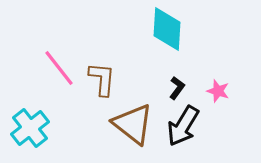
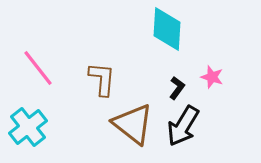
pink line: moved 21 px left
pink star: moved 6 px left, 14 px up
cyan cross: moved 2 px left, 1 px up
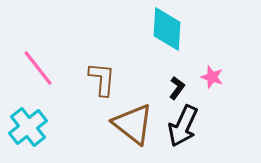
black arrow: rotated 6 degrees counterclockwise
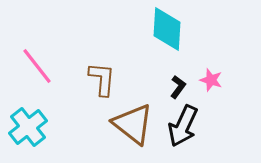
pink line: moved 1 px left, 2 px up
pink star: moved 1 px left, 3 px down
black L-shape: moved 1 px right, 1 px up
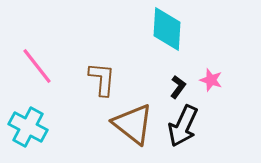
cyan cross: rotated 24 degrees counterclockwise
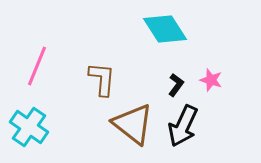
cyan diamond: moved 2 px left; rotated 36 degrees counterclockwise
pink line: rotated 60 degrees clockwise
black L-shape: moved 2 px left, 2 px up
cyan cross: moved 1 px right; rotated 6 degrees clockwise
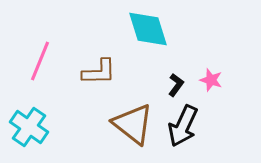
cyan diamond: moved 17 px left; rotated 15 degrees clockwise
pink line: moved 3 px right, 5 px up
brown L-shape: moved 3 px left, 7 px up; rotated 84 degrees clockwise
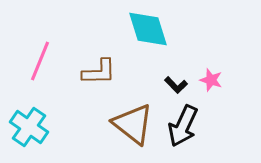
black L-shape: rotated 100 degrees clockwise
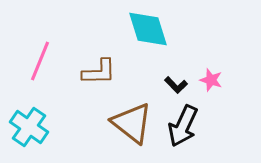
brown triangle: moved 1 px left, 1 px up
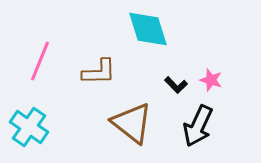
black arrow: moved 15 px right
